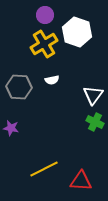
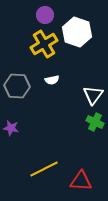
gray hexagon: moved 2 px left, 1 px up
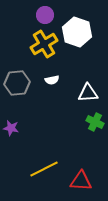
gray hexagon: moved 3 px up; rotated 10 degrees counterclockwise
white triangle: moved 5 px left, 2 px up; rotated 50 degrees clockwise
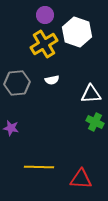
white triangle: moved 3 px right, 1 px down
yellow line: moved 5 px left, 2 px up; rotated 28 degrees clockwise
red triangle: moved 2 px up
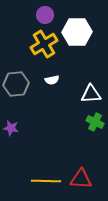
white hexagon: rotated 20 degrees counterclockwise
gray hexagon: moved 1 px left, 1 px down
yellow line: moved 7 px right, 14 px down
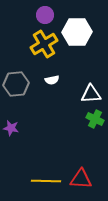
green cross: moved 3 px up
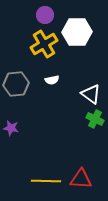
white triangle: rotated 40 degrees clockwise
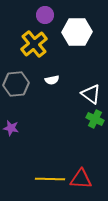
yellow cross: moved 10 px left; rotated 8 degrees counterclockwise
yellow line: moved 4 px right, 2 px up
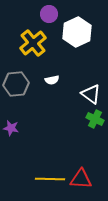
purple circle: moved 4 px right, 1 px up
white hexagon: rotated 24 degrees counterclockwise
yellow cross: moved 1 px left, 1 px up
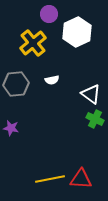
yellow line: rotated 12 degrees counterclockwise
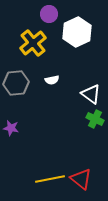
gray hexagon: moved 1 px up
red triangle: rotated 35 degrees clockwise
